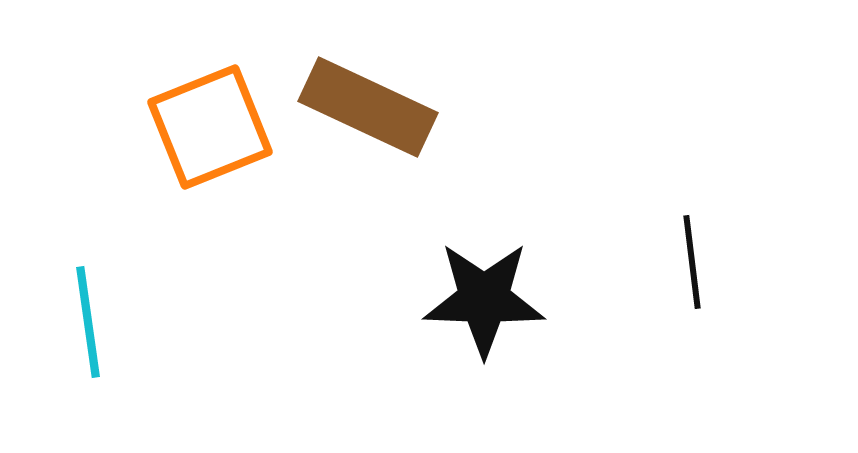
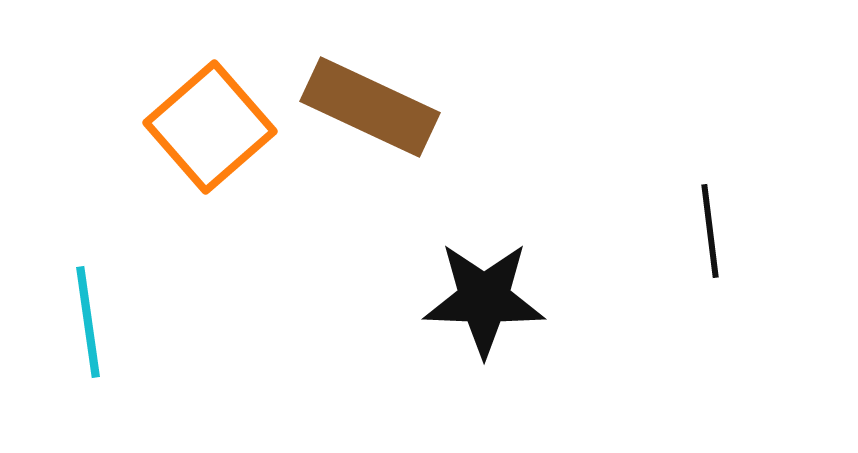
brown rectangle: moved 2 px right
orange square: rotated 19 degrees counterclockwise
black line: moved 18 px right, 31 px up
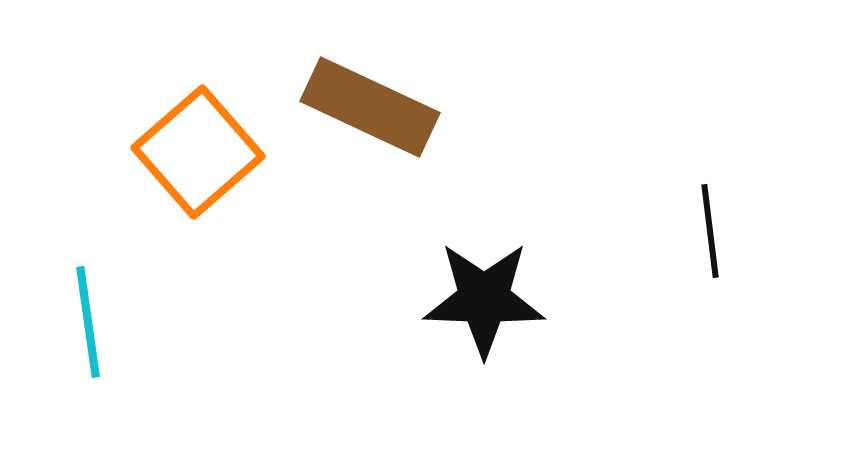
orange square: moved 12 px left, 25 px down
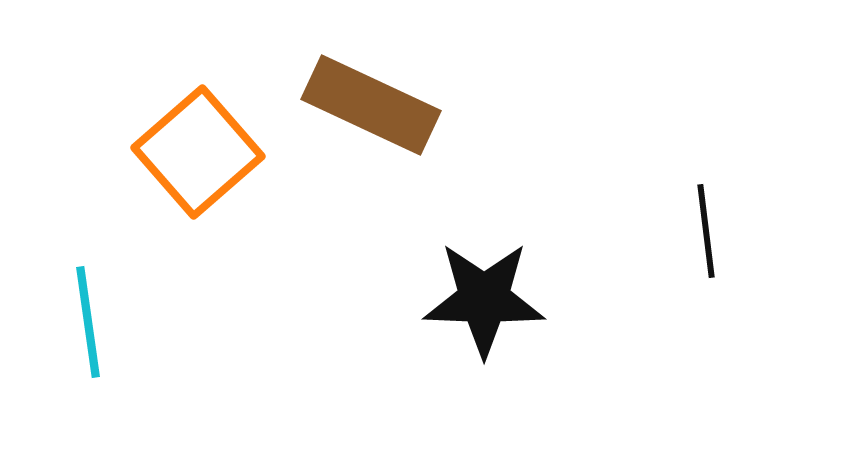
brown rectangle: moved 1 px right, 2 px up
black line: moved 4 px left
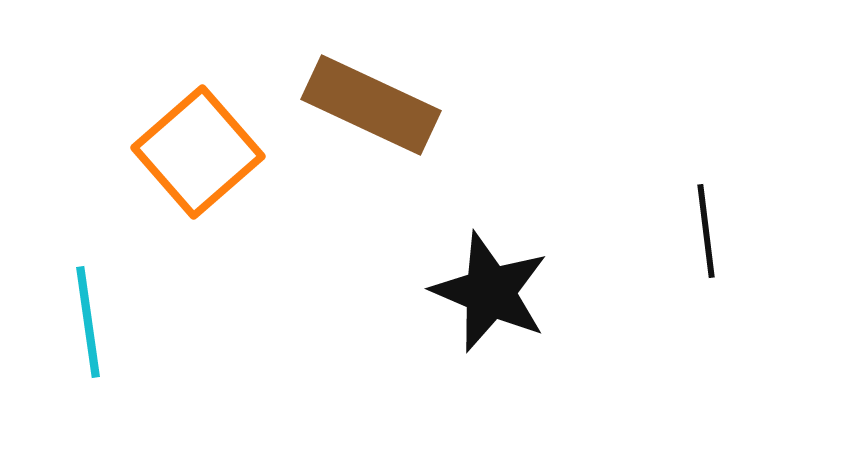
black star: moved 6 px right, 7 px up; rotated 21 degrees clockwise
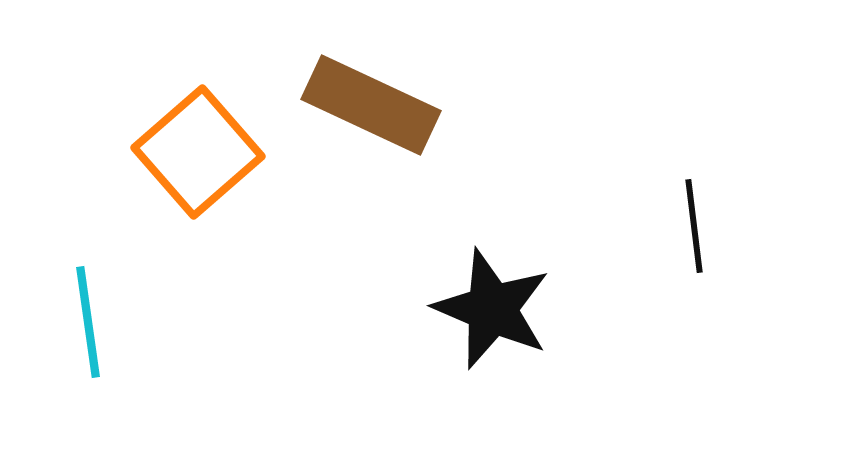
black line: moved 12 px left, 5 px up
black star: moved 2 px right, 17 px down
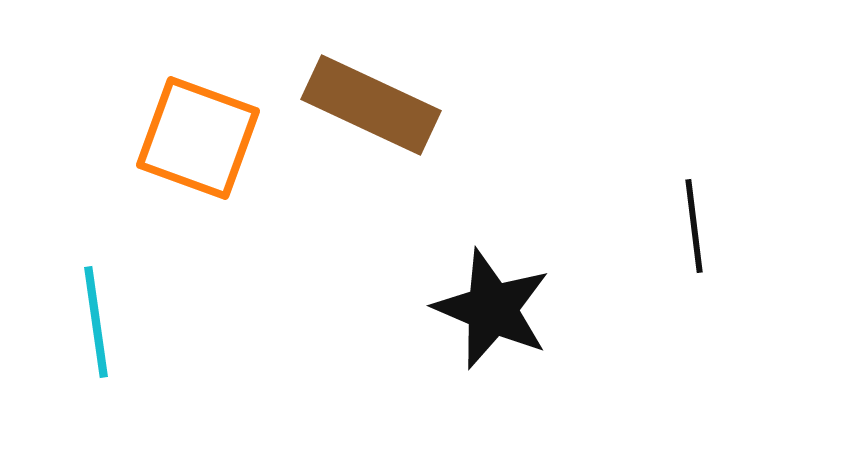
orange square: moved 14 px up; rotated 29 degrees counterclockwise
cyan line: moved 8 px right
